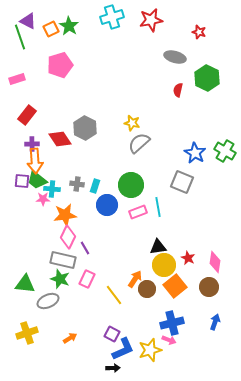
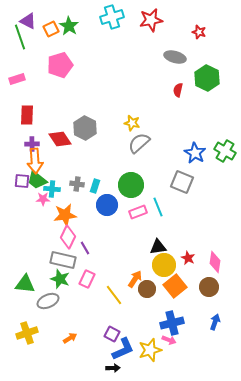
red rectangle at (27, 115): rotated 36 degrees counterclockwise
cyan line at (158, 207): rotated 12 degrees counterclockwise
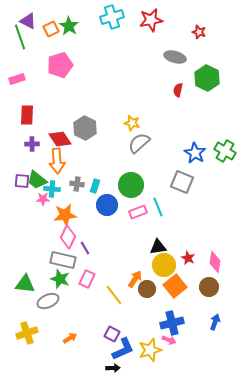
orange arrow at (35, 161): moved 22 px right
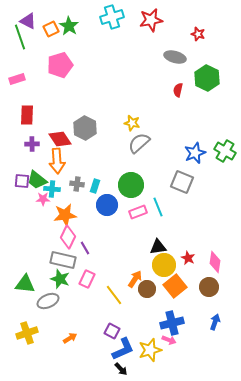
red star at (199, 32): moved 1 px left, 2 px down
blue star at (195, 153): rotated 20 degrees clockwise
purple square at (112, 334): moved 3 px up
black arrow at (113, 368): moved 8 px right, 1 px down; rotated 48 degrees clockwise
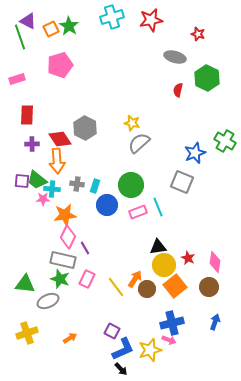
green cross at (225, 151): moved 10 px up
yellow line at (114, 295): moved 2 px right, 8 px up
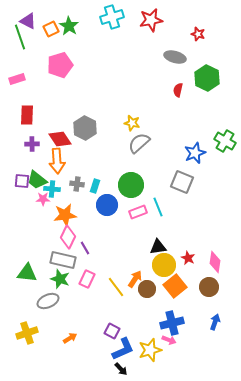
green triangle at (25, 284): moved 2 px right, 11 px up
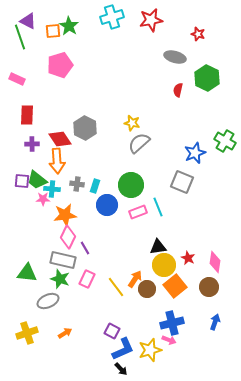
orange square at (51, 29): moved 2 px right, 2 px down; rotated 21 degrees clockwise
pink rectangle at (17, 79): rotated 42 degrees clockwise
orange arrow at (70, 338): moved 5 px left, 5 px up
